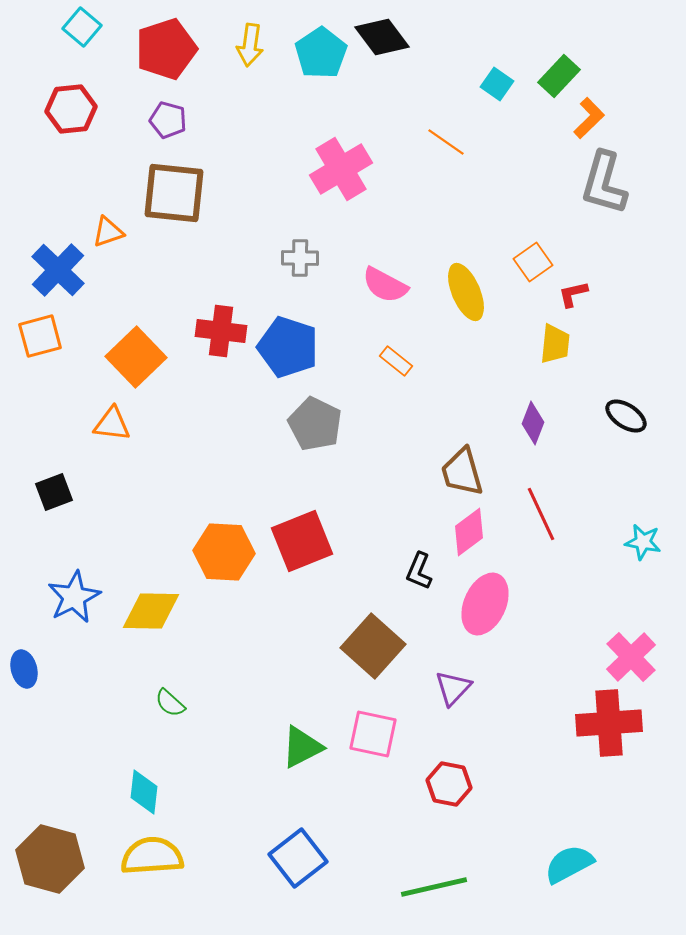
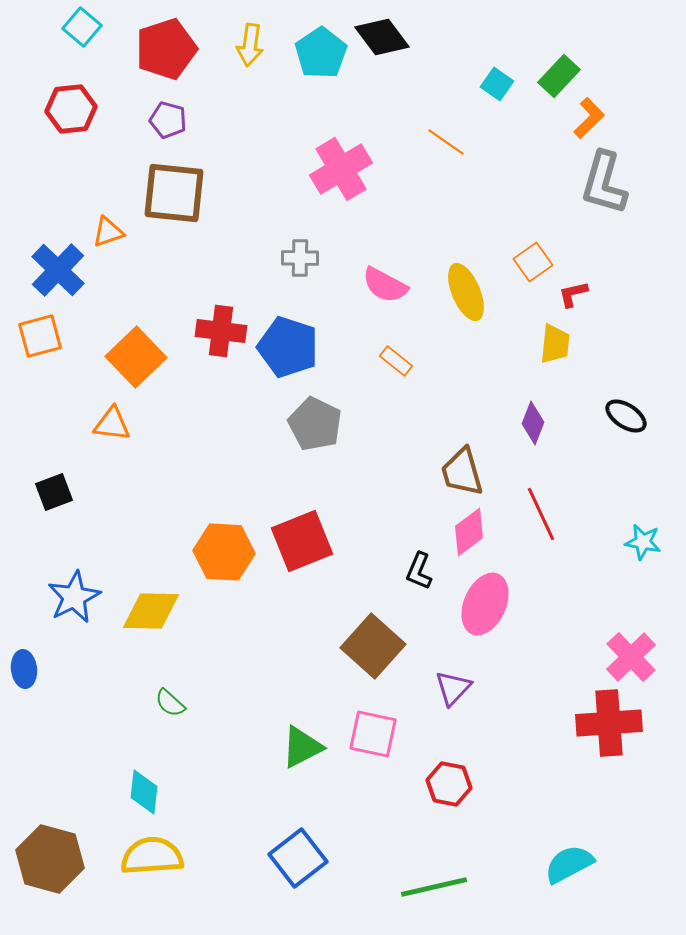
blue ellipse at (24, 669): rotated 9 degrees clockwise
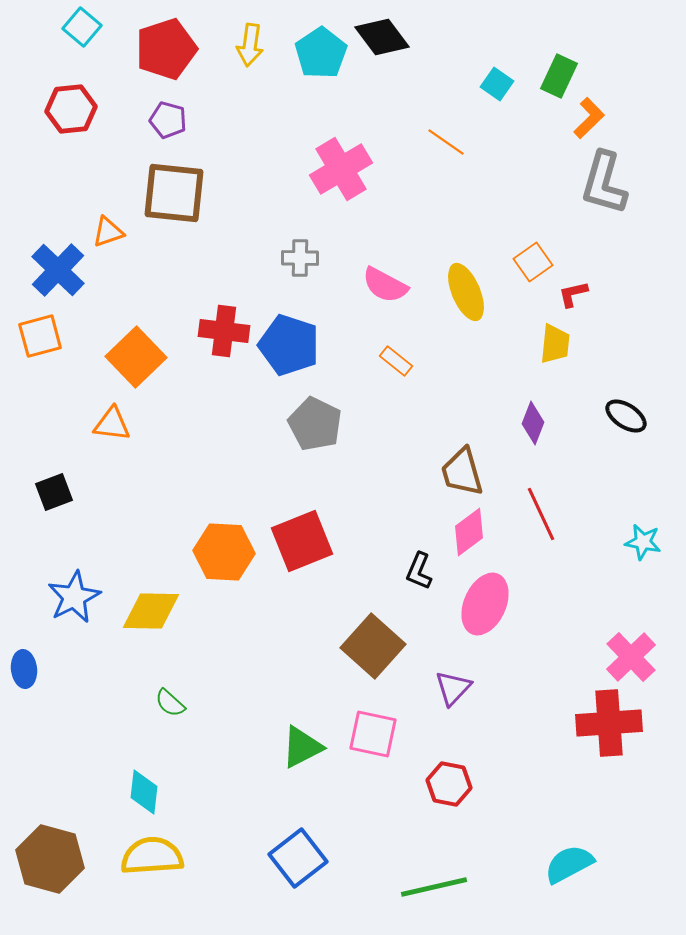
green rectangle at (559, 76): rotated 18 degrees counterclockwise
red cross at (221, 331): moved 3 px right
blue pentagon at (288, 347): moved 1 px right, 2 px up
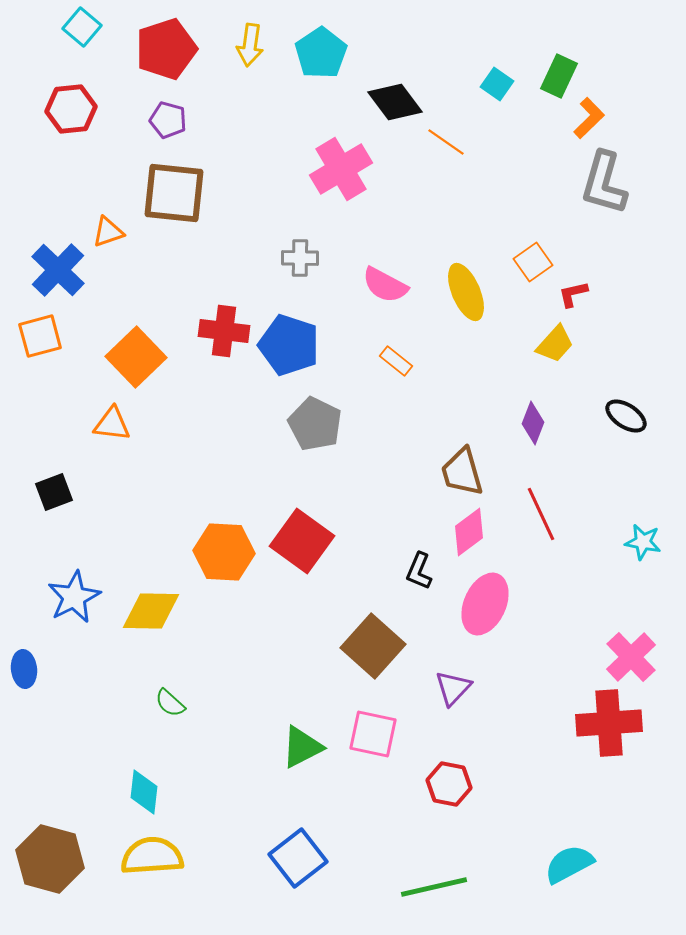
black diamond at (382, 37): moved 13 px right, 65 px down
yellow trapezoid at (555, 344): rotated 36 degrees clockwise
red square at (302, 541): rotated 32 degrees counterclockwise
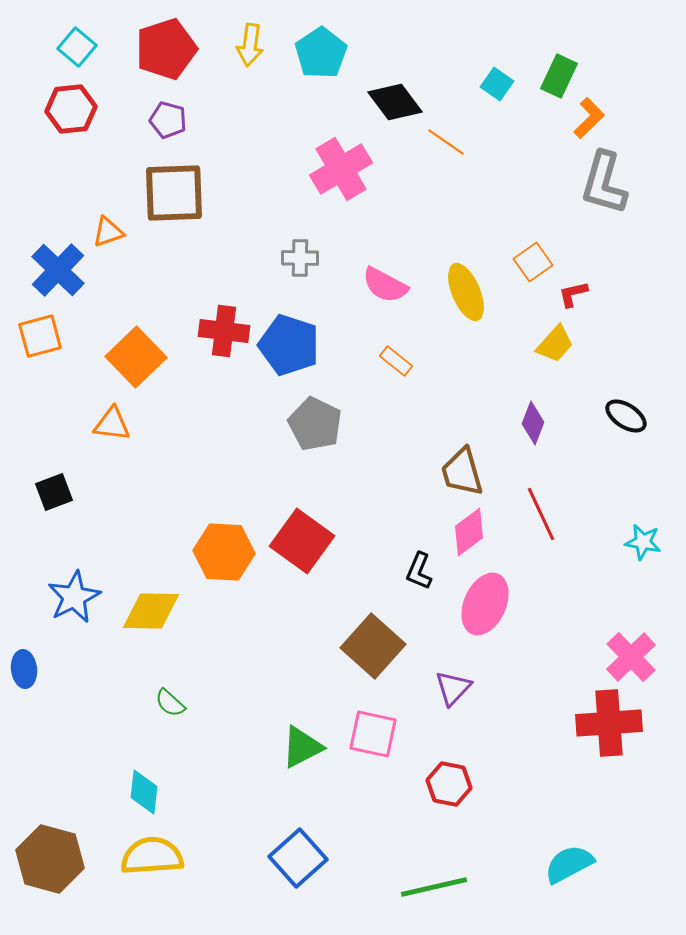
cyan square at (82, 27): moved 5 px left, 20 px down
brown square at (174, 193): rotated 8 degrees counterclockwise
blue square at (298, 858): rotated 4 degrees counterclockwise
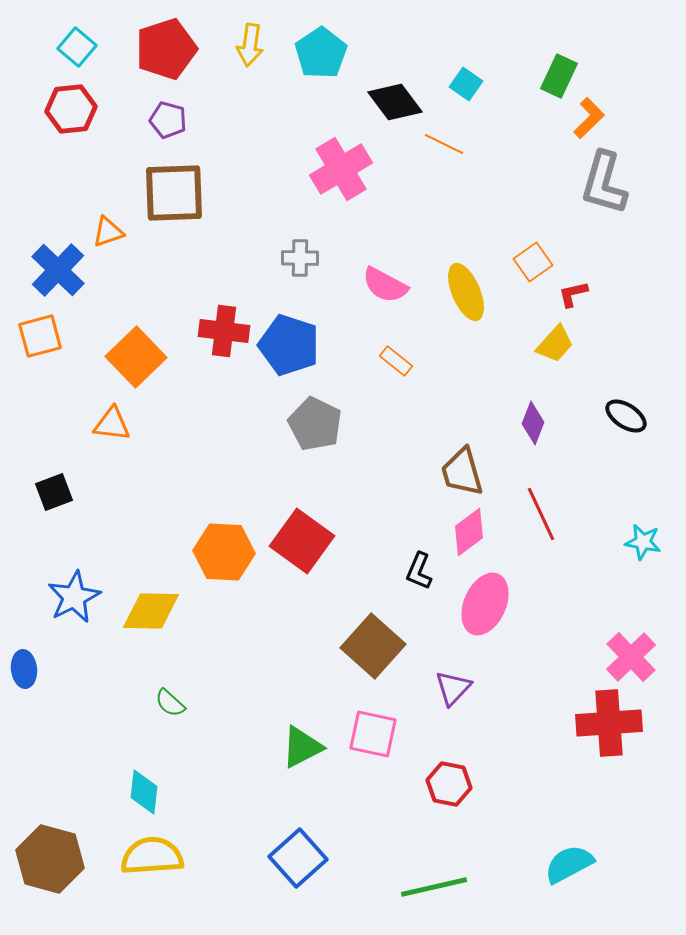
cyan square at (497, 84): moved 31 px left
orange line at (446, 142): moved 2 px left, 2 px down; rotated 9 degrees counterclockwise
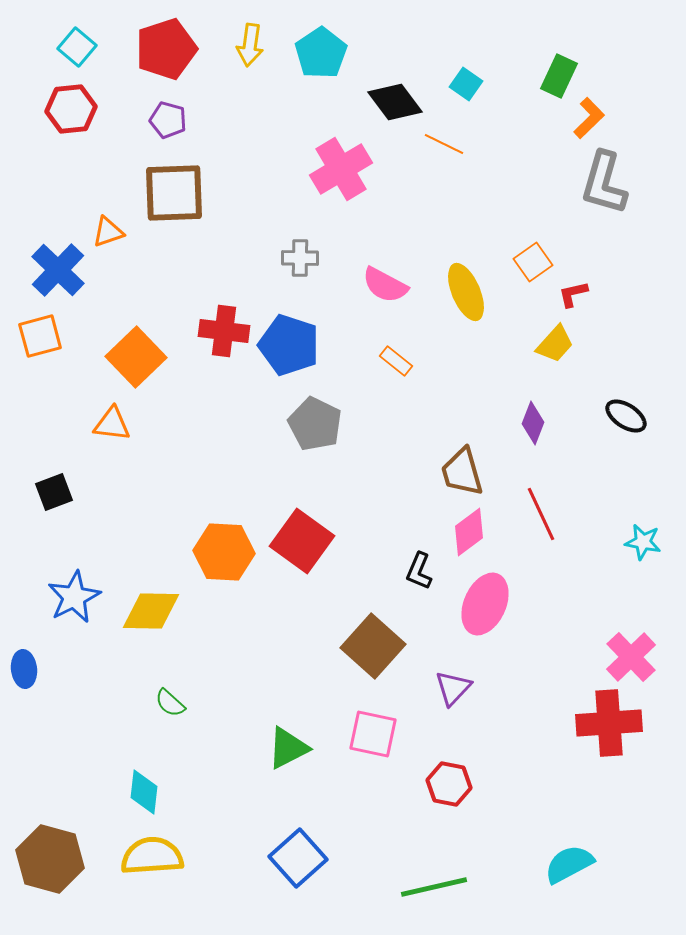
green triangle at (302, 747): moved 14 px left, 1 px down
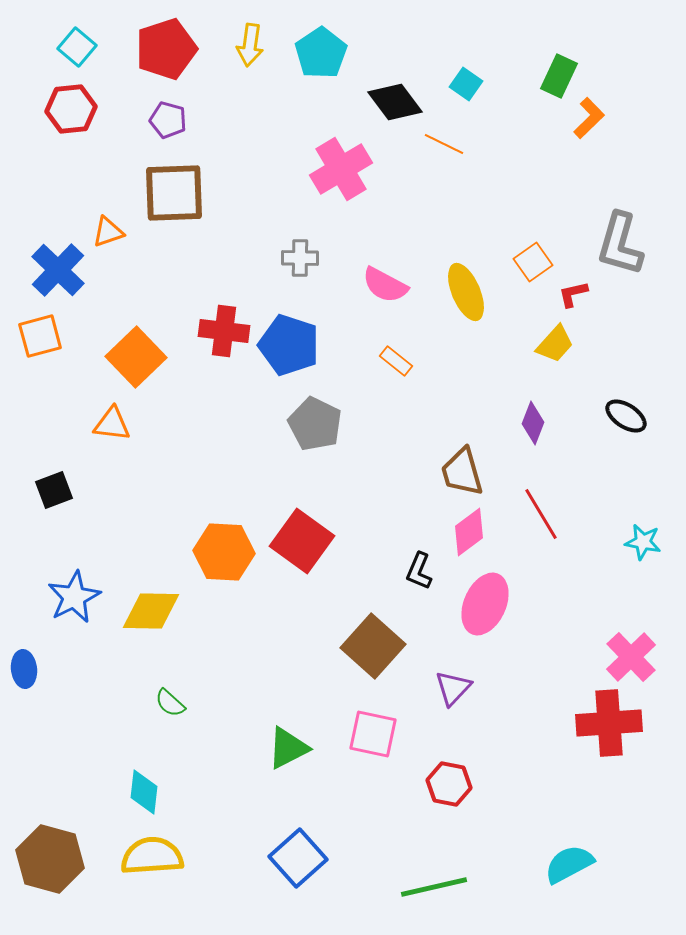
gray L-shape at (604, 183): moved 16 px right, 61 px down
black square at (54, 492): moved 2 px up
red line at (541, 514): rotated 6 degrees counterclockwise
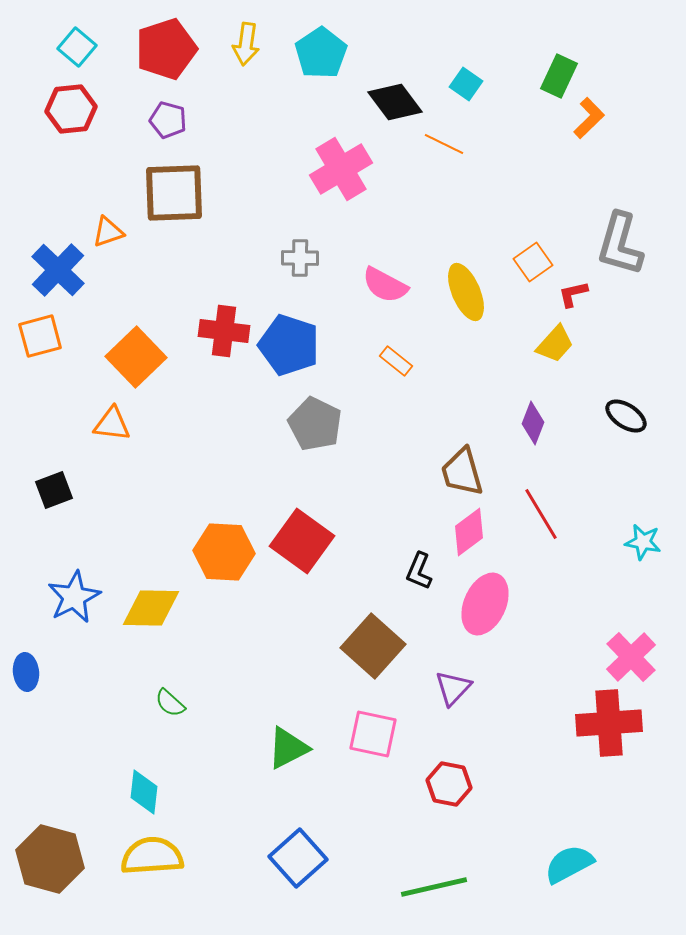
yellow arrow at (250, 45): moved 4 px left, 1 px up
yellow diamond at (151, 611): moved 3 px up
blue ellipse at (24, 669): moved 2 px right, 3 px down
